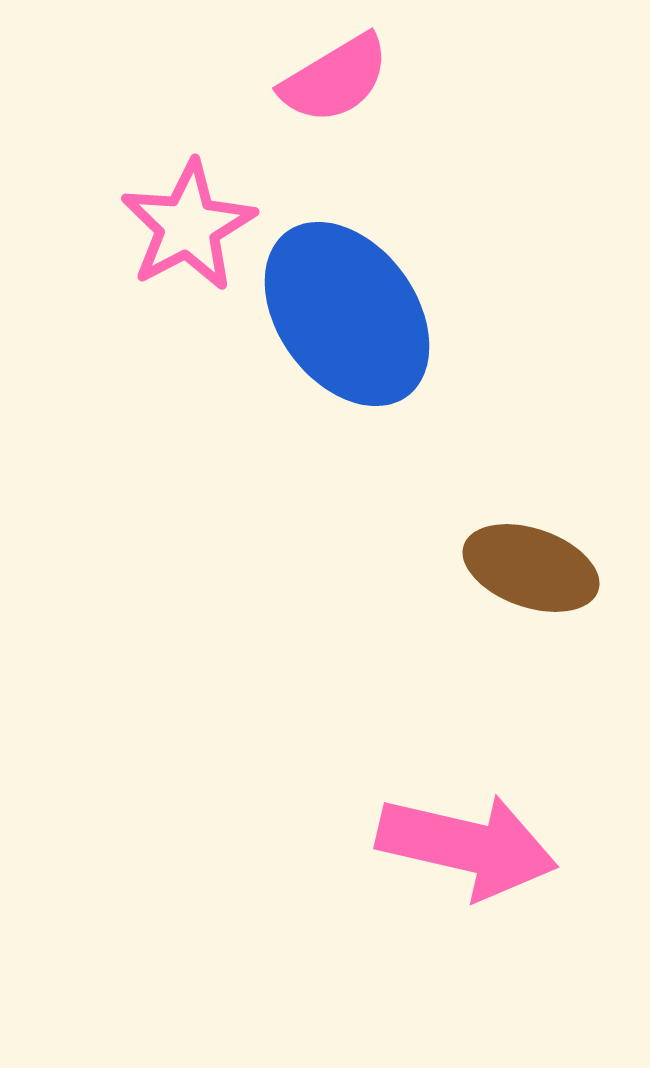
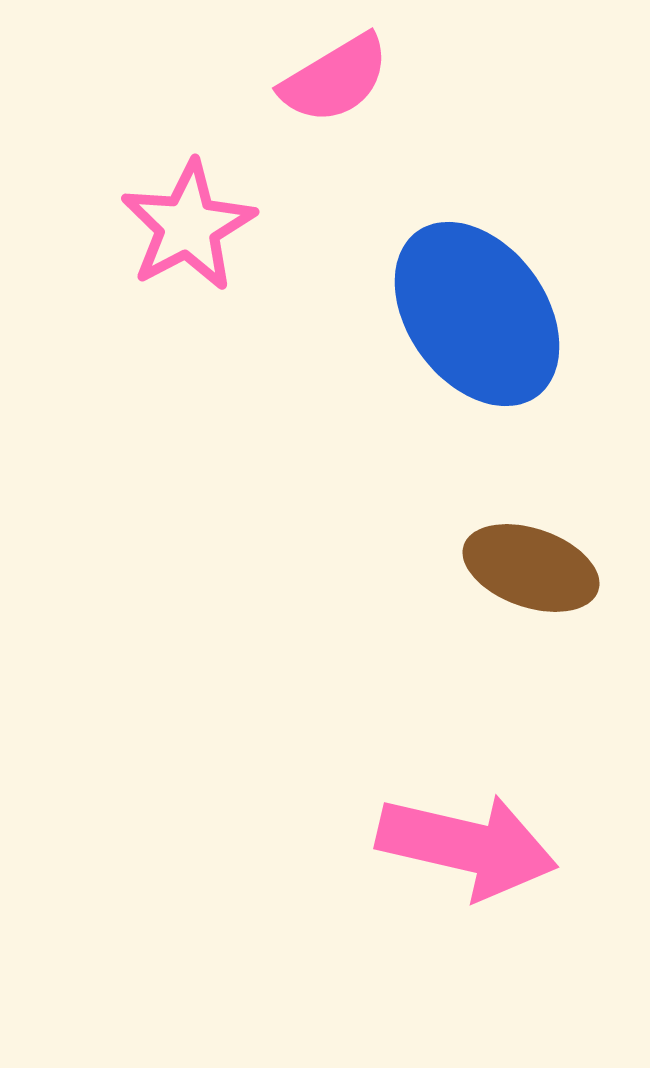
blue ellipse: moved 130 px right
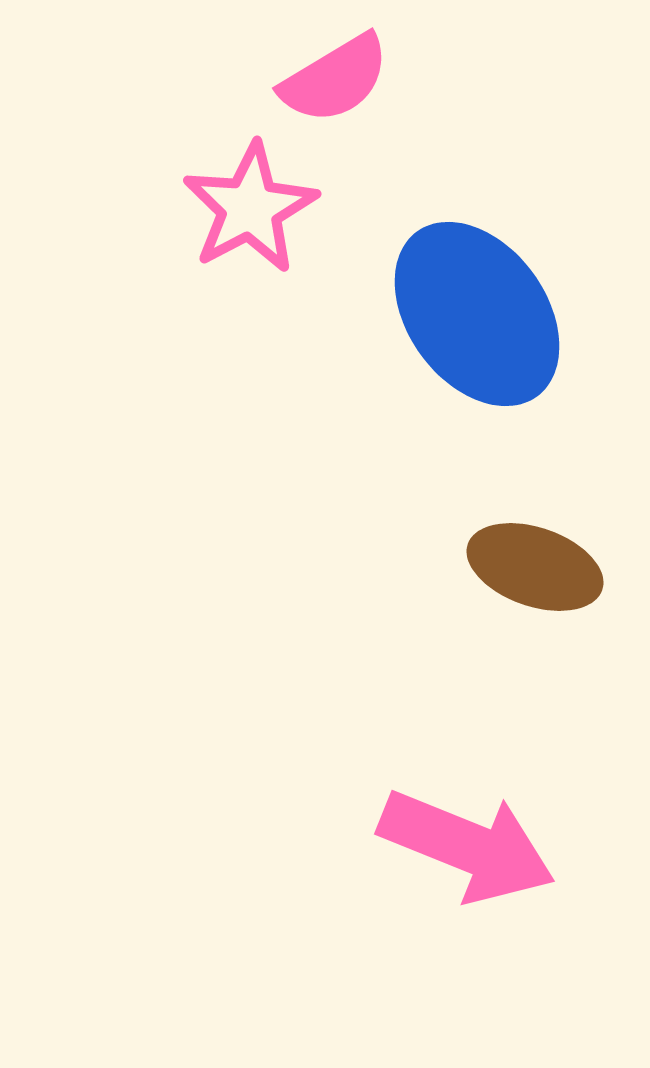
pink star: moved 62 px right, 18 px up
brown ellipse: moved 4 px right, 1 px up
pink arrow: rotated 9 degrees clockwise
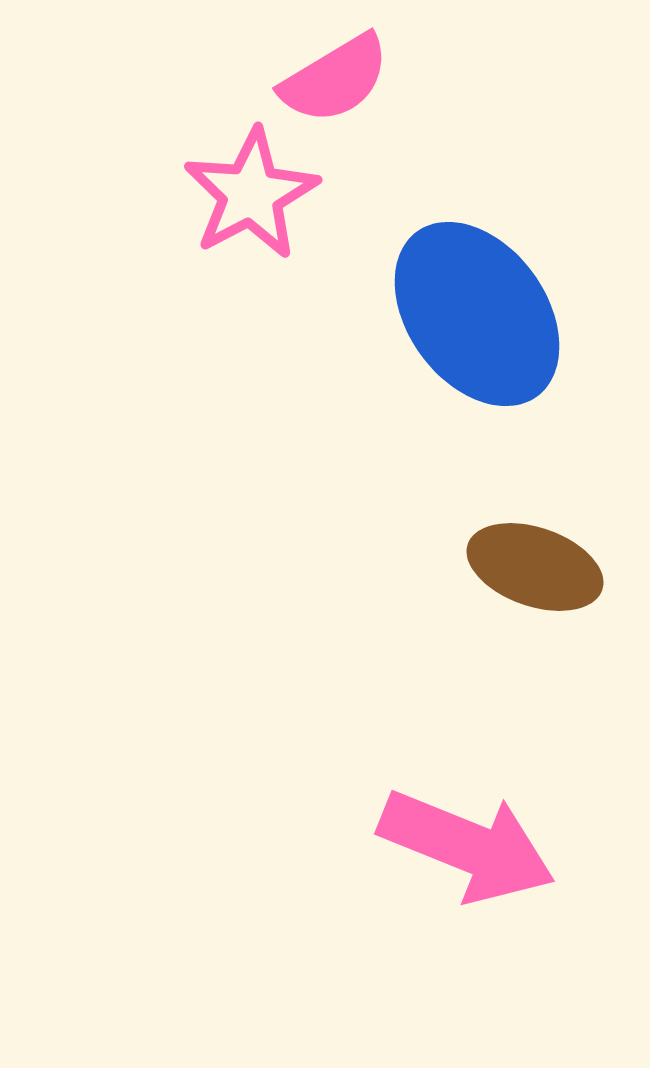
pink star: moved 1 px right, 14 px up
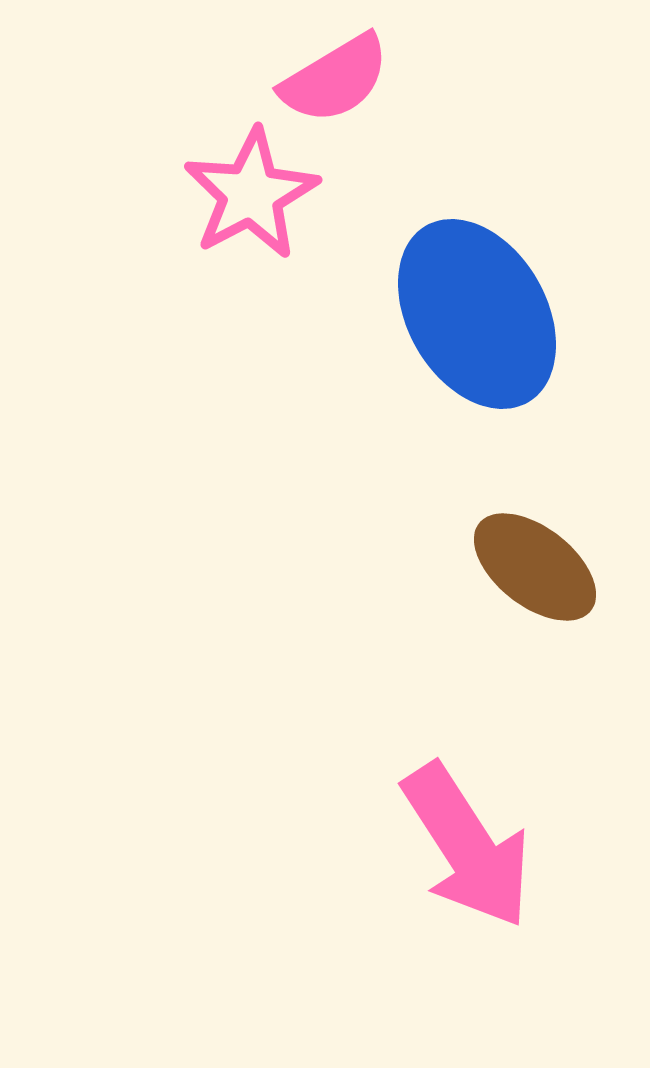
blue ellipse: rotated 6 degrees clockwise
brown ellipse: rotated 19 degrees clockwise
pink arrow: rotated 35 degrees clockwise
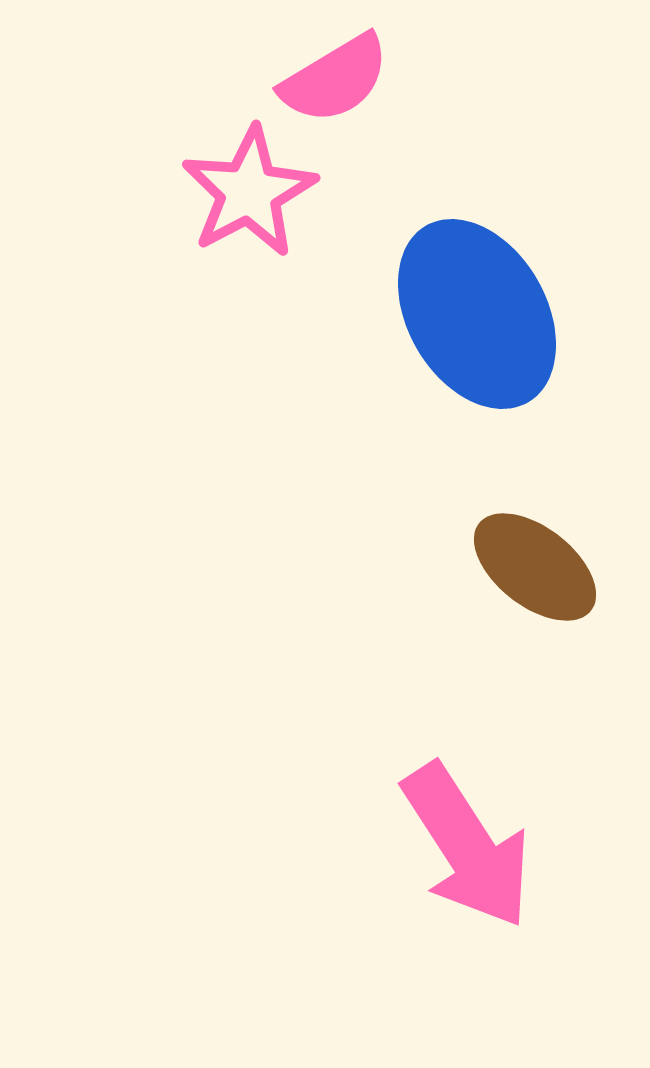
pink star: moved 2 px left, 2 px up
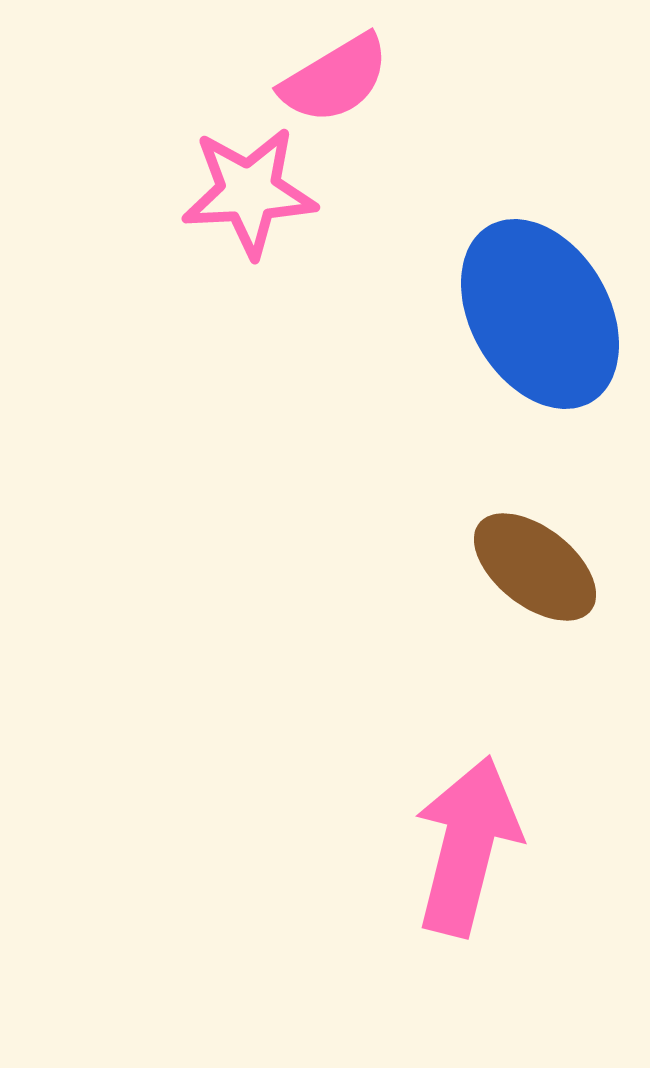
pink star: rotated 25 degrees clockwise
blue ellipse: moved 63 px right
pink arrow: rotated 133 degrees counterclockwise
